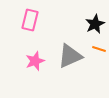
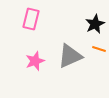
pink rectangle: moved 1 px right, 1 px up
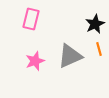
orange line: rotated 56 degrees clockwise
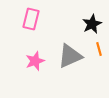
black star: moved 3 px left
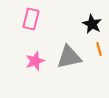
black star: rotated 18 degrees counterclockwise
gray triangle: moved 1 px left, 1 px down; rotated 12 degrees clockwise
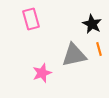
pink rectangle: rotated 30 degrees counterclockwise
gray triangle: moved 5 px right, 2 px up
pink star: moved 7 px right, 12 px down
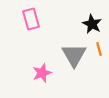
gray triangle: rotated 48 degrees counterclockwise
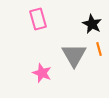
pink rectangle: moved 7 px right
pink star: rotated 30 degrees counterclockwise
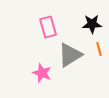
pink rectangle: moved 10 px right, 8 px down
black star: rotated 30 degrees counterclockwise
gray triangle: moved 4 px left; rotated 28 degrees clockwise
